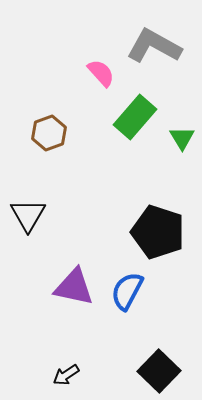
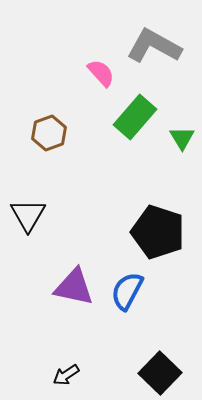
black square: moved 1 px right, 2 px down
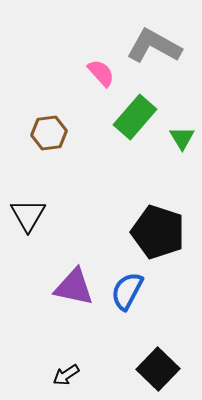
brown hexagon: rotated 12 degrees clockwise
black square: moved 2 px left, 4 px up
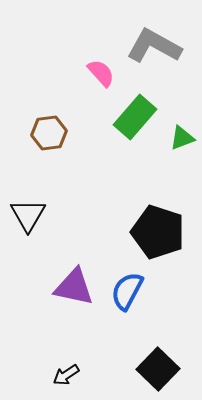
green triangle: rotated 40 degrees clockwise
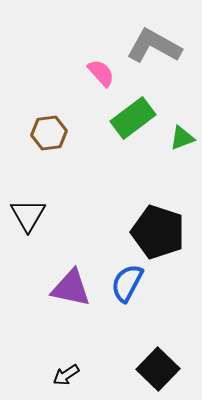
green rectangle: moved 2 px left, 1 px down; rotated 12 degrees clockwise
purple triangle: moved 3 px left, 1 px down
blue semicircle: moved 8 px up
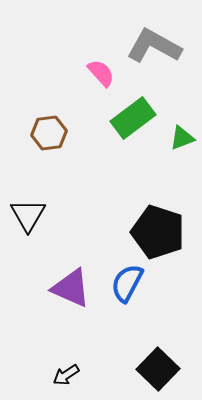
purple triangle: rotated 12 degrees clockwise
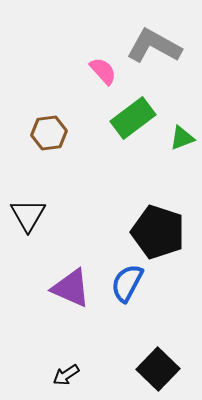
pink semicircle: moved 2 px right, 2 px up
